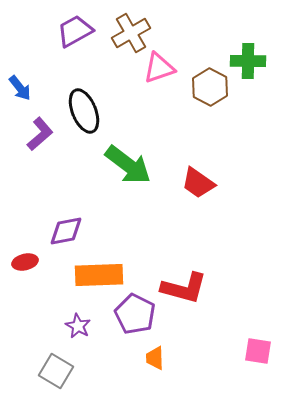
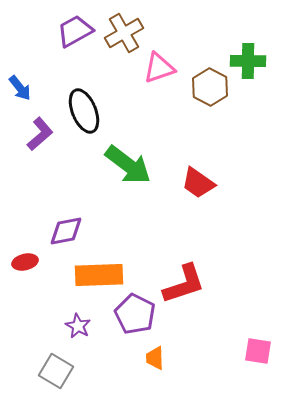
brown cross: moved 7 px left
red L-shape: moved 4 px up; rotated 33 degrees counterclockwise
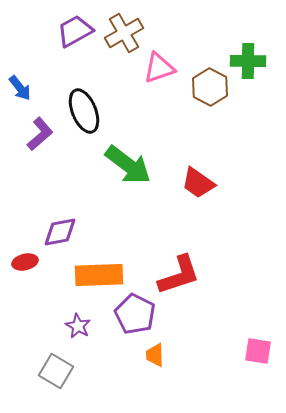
purple diamond: moved 6 px left, 1 px down
red L-shape: moved 5 px left, 9 px up
orange trapezoid: moved 3 px up
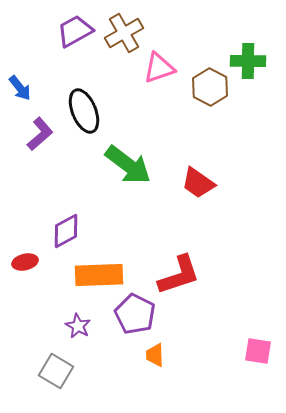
purple diamond: moved 6 px right, 1 px up; rotated 18 degrees counterclockwise
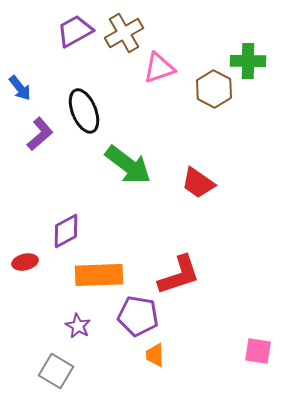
brown hexagon: moved 4 px right, 2 px down
purple pentagon: moved 3 px right, 2 px down; rotated 18 degrees counterclockwise
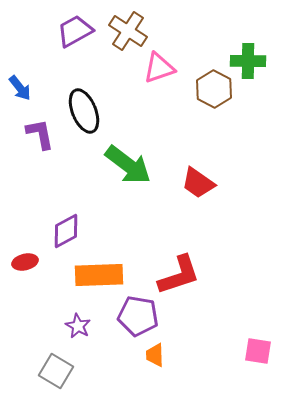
brown cross: moved 4 px right, 2 px up; rotated 27 degrees counterclockwise
purple L-shape: rotated 60 degrees counterclockwise
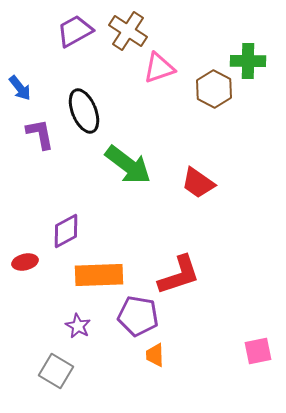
pink square: rotated 20 degrees counterclockwise
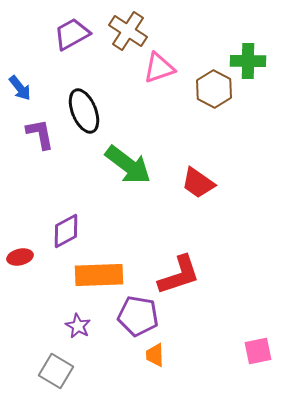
purple trapezoid: moved 3 px left, 3 px down
red ellipse: moved 5 px left, 5 px up
